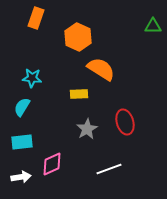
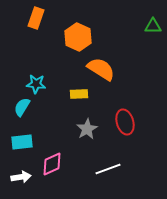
cyan star: moved 4 px right, 6 px down
white line: moved 1 px left
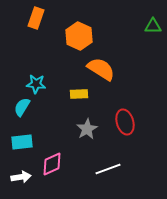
orange hexagon: moved 1 px right, 1 px up
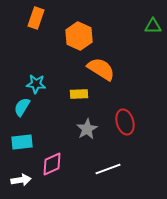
white arrow: moved 3 px down
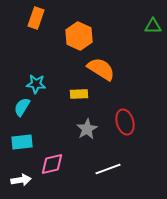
pink diamond: rotated 10 degrees clockwise
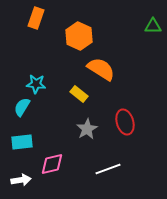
yellow rectangle: rotated 42 degrees clockwise
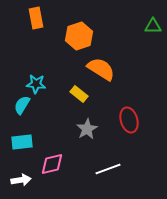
orange rectangle: rotated 30 degrees counterclockwise
orange hexagon: rotated 16 degrees clockwise
cyan semicircle: moved 2 px up
red ellipse: moved 4 px right, 2 px up
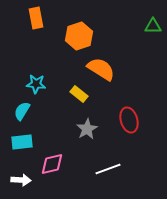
cyan semicircle: moved 6 px down
white arrow: rotated 12 degrees clockwise
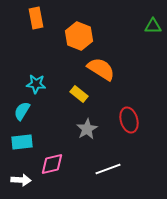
orange hexagon: rotated 20 degrees counterclockwise
